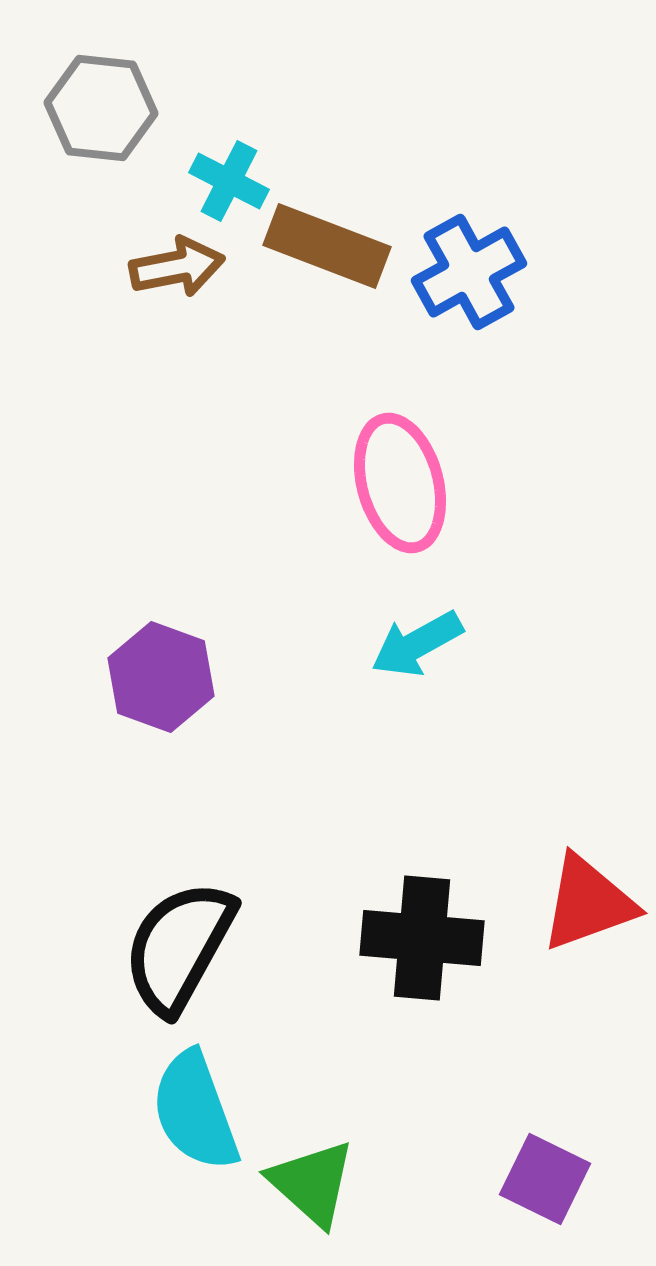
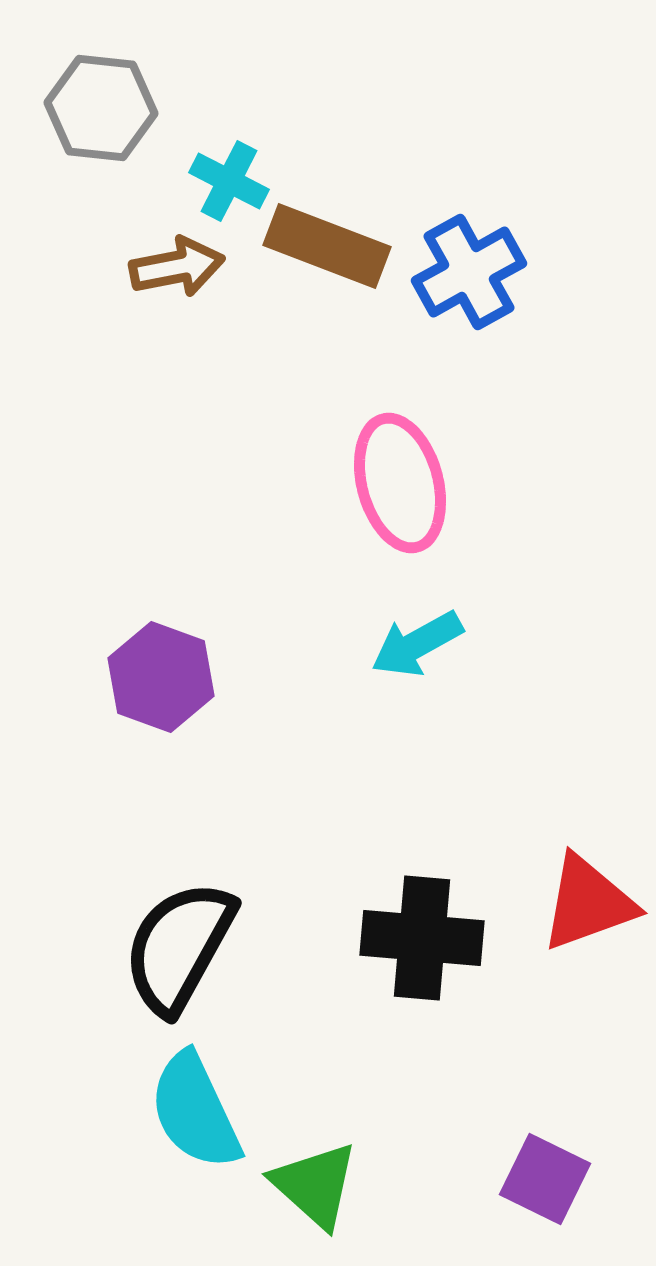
cyan semicircle: rotated 5 degrees counterclockwise
green triangle: moved 3 px right, 2 px down
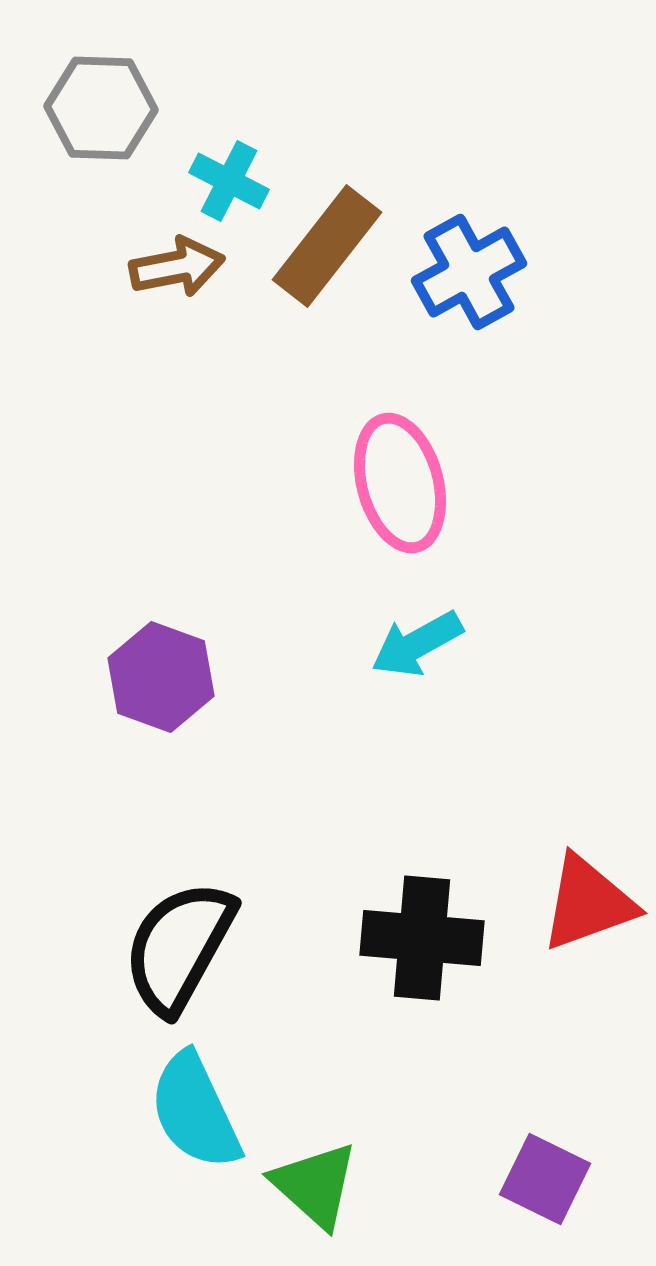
gray hexagon: rotated 4 degrees counterclockwise
brown rectangle: rotated 73 degrees counterclockwise
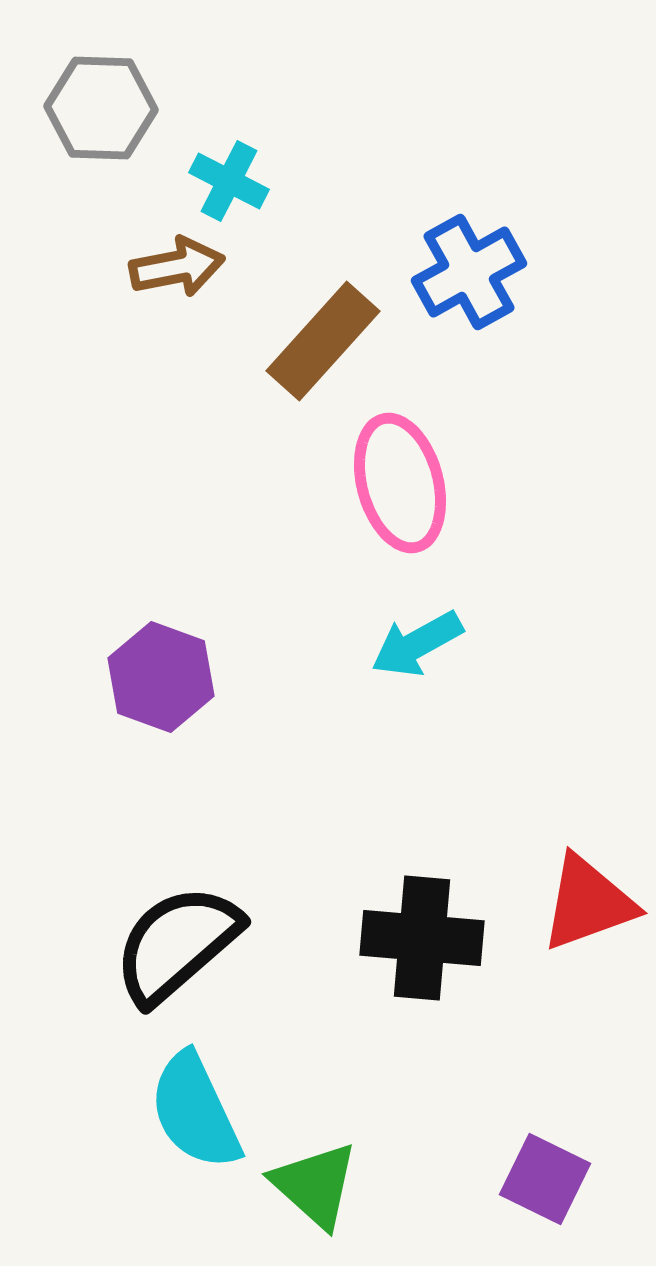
brown rectangle: moved 4 px left, 95 px down; rotated 4 degrees clockwise
black semicircle: moved 2 px left, 3 px up; rotated 20 degrees clockwise
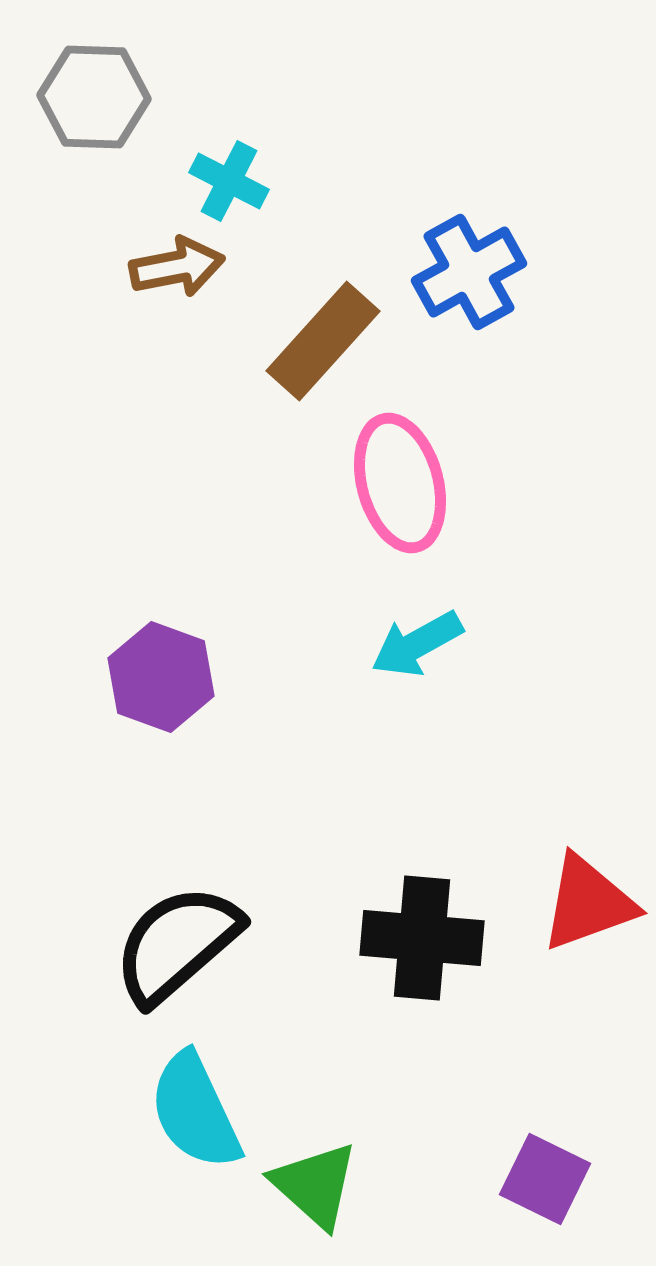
gray hexagon: moved 7 px left, 11 px up
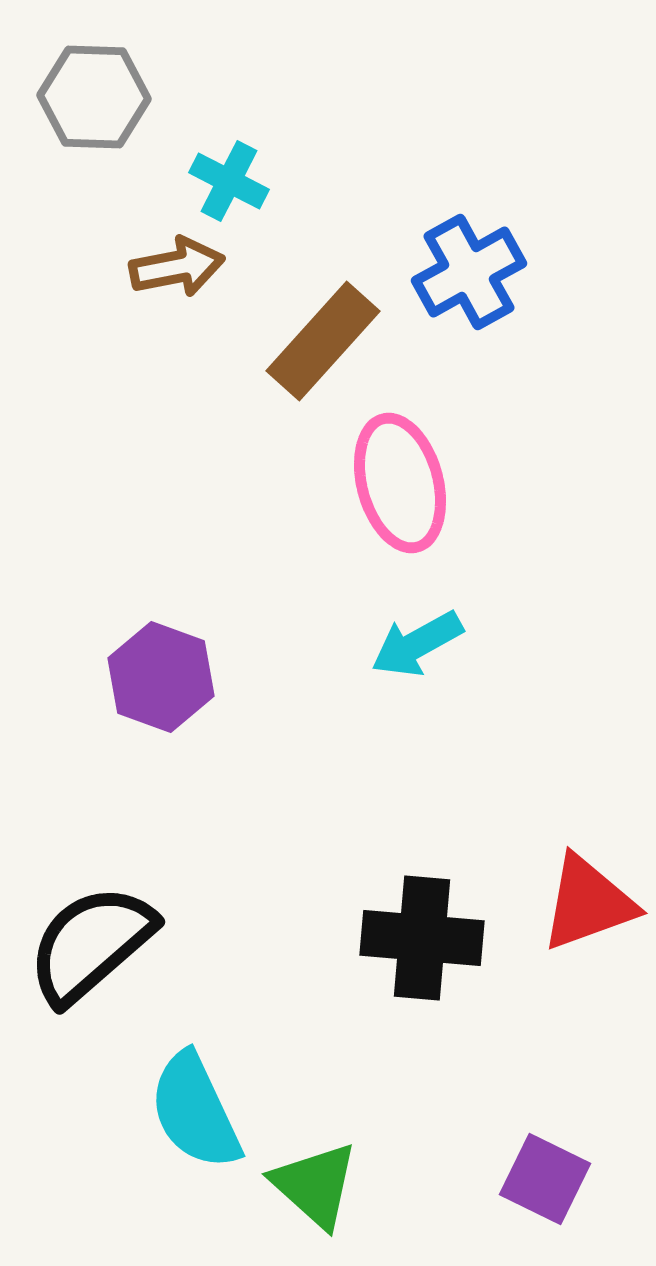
black semicircle: moved 86 px left
